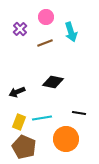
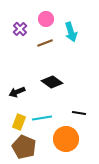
pink circle: moved 2 px down
black diamond: moved 1 px left; rotated 25 degrees clockwise
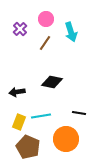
brown line: rotated 35 degrees counterclockwise
black diamond: rotated 25 degrees counterclockwise
black arrow: rotated 14 degrees clockwise
cyan line: moved 1 px left, 2 px up
brown pentagon: moved 4 px right
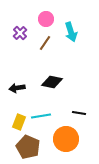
purple cross: moved 4 px down
black arrow: moved 4 px up
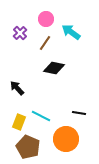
cyan arrow: rotated 144 degrees clockwise
black diamond: moved 2 px right, 14 px up
black arrow: rotated 56 degrees clockwise
cyan line: rotated 36 degrees clockwise
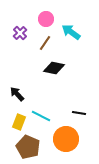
black arrow: moved 6 px down
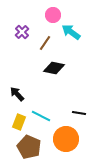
pink circle: moved 7 px right, 4 px up
purple cross: moved 2 px right, 1 px up
brown pentagon: moved 1 px right
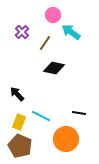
brown pentagon: moved 9 px left, 1 px up
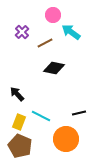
brown line: rotated 28 degrees clockwise
black line: rotated 24 degrees counterclockwise
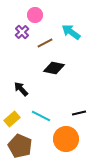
pink circle: moved 18 px left
black arrow: moved 4 px right, 5 px up
yellow rectangle: moved 7 px left, 3 px up; rotated 28 degrees clockwise
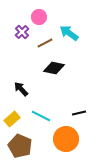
pink circle: moved 4 px right, 2 px down
cyan arrow: moved 2 px left, 1 px down
